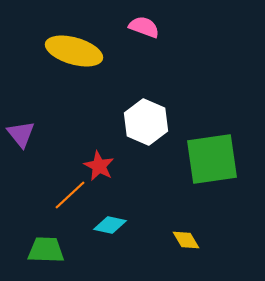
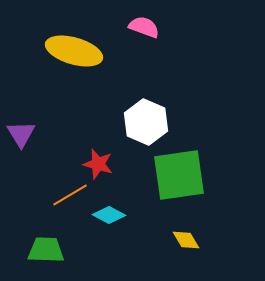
purple triangle: rotated 8 degrees clockwise
green square: moved 33 px left, 16 px down
red star: moved 1 px left, 2 px up; rotated 12 degrees counterclockwise
orange line: rotated 12 degrees clockwise
cyan diamond: moved 1 px left, 10 px up; rotated 16 degrees clockwise
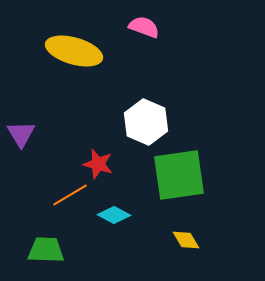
cyan diamond: moved 5 px right
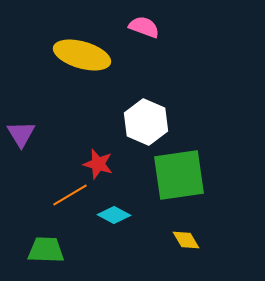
yellow ellipse: moved 8 px right, 4 px down
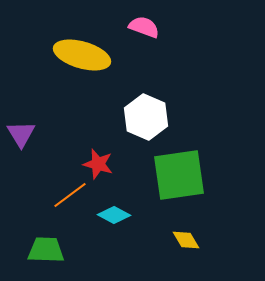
white hexagon: moved 5 px up
orange line: rotated 6 degrees counterclockwise
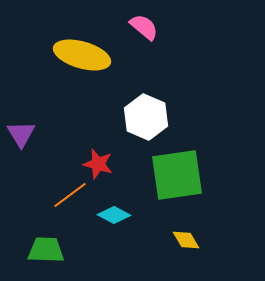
pink semicircle: rotated 20 degrees clockwise
green square: moved 2 px left
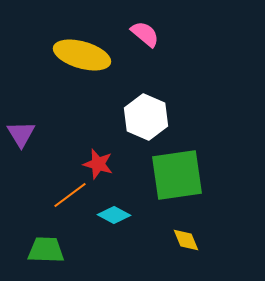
pink semicircle: moved 1 px right, 7 px down
yellow diamond: rotated 8 degrees clockwise
